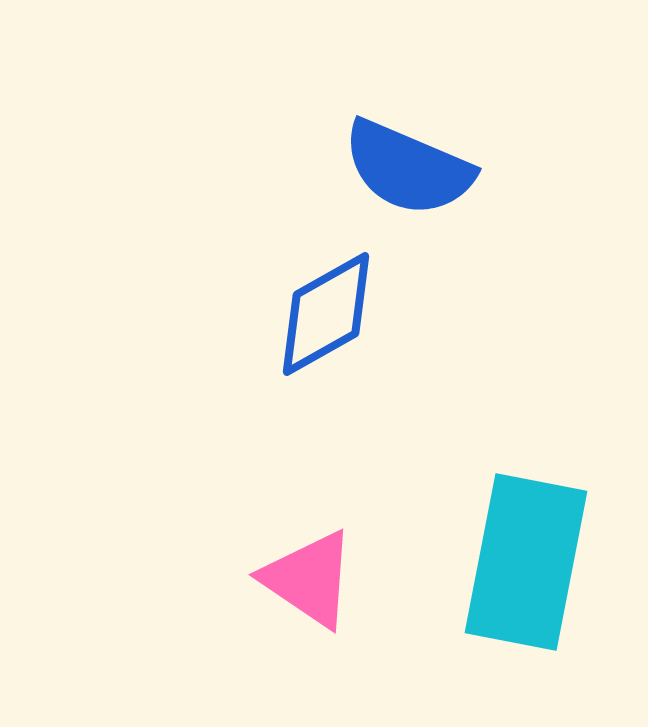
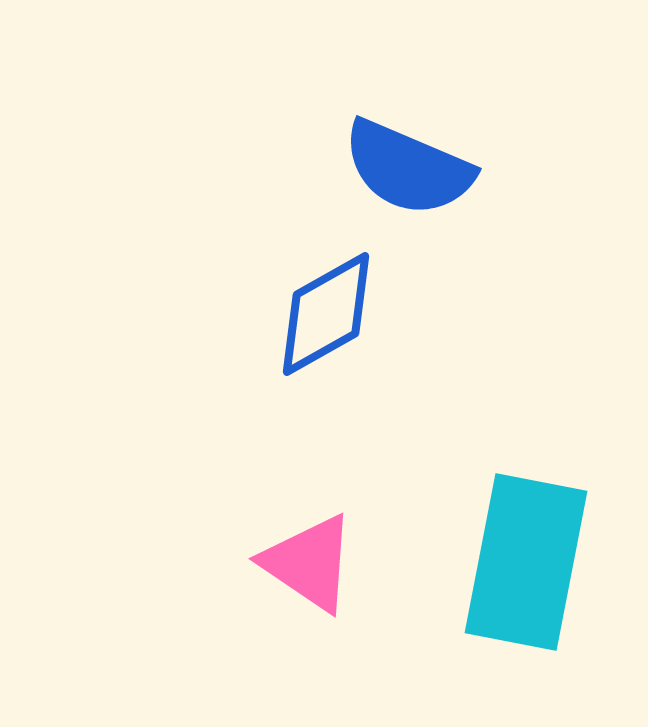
pink triangle: moved 16 px up
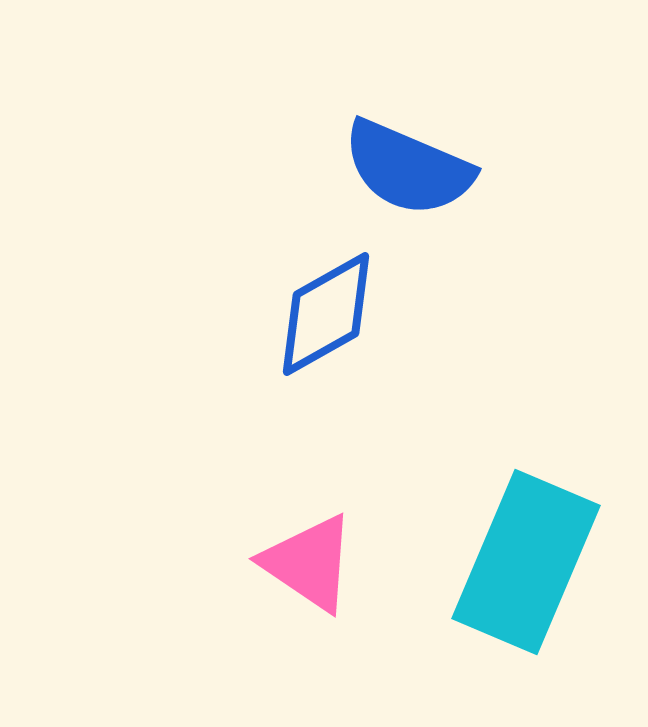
cyan rectangle: rotated 12 degrees clockwise
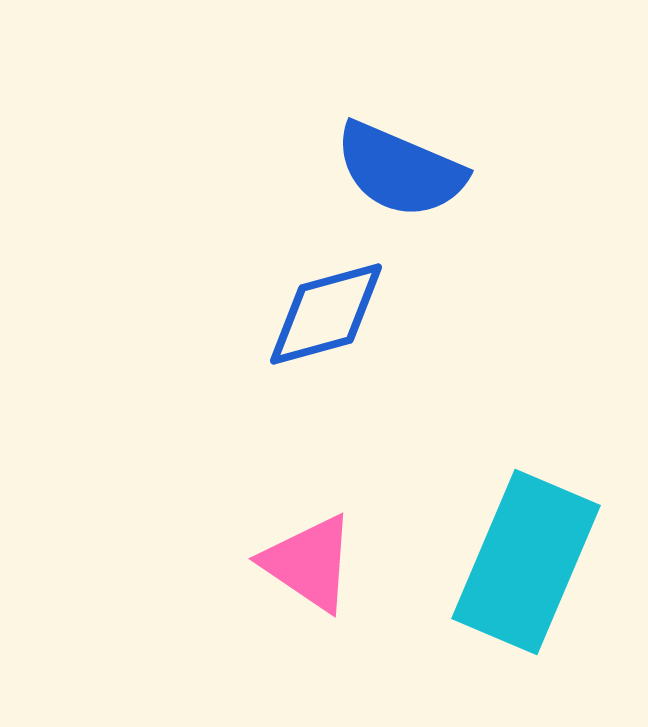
blue semicircle: moved 8 px left, 2 px down
blue diamond: rotated 14 degrees clockwise
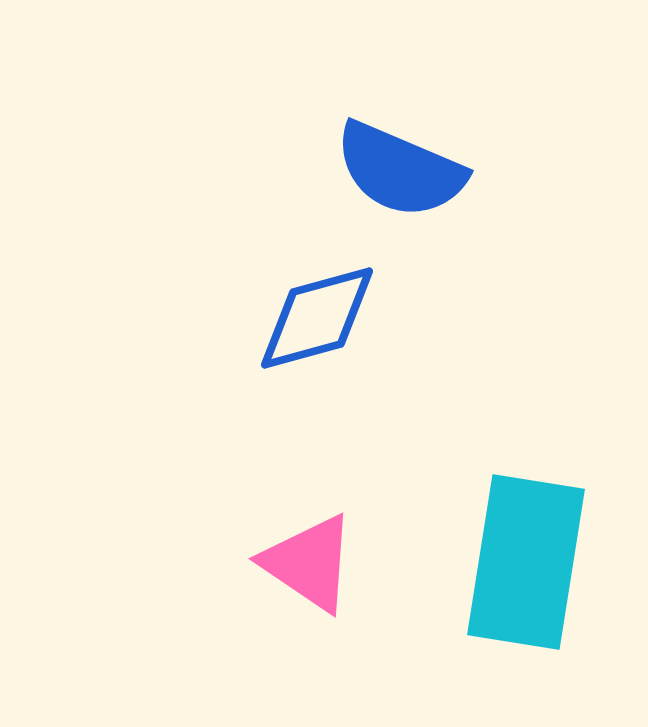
blue diamond: moved 9 px left, 4 px down
cyan rectangle: rotated 14 degrees counterclockwise
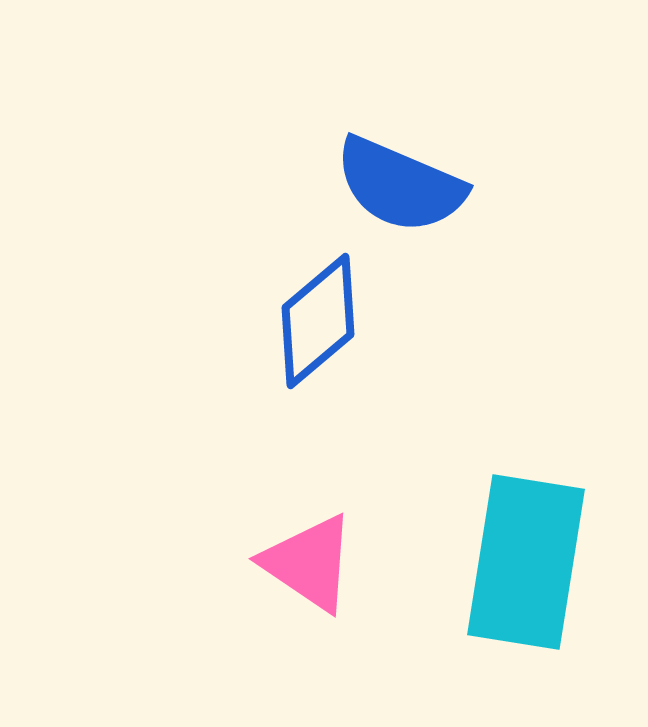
blue semicircle: moved 15 px down
blue diamond: moved 1 px right, 3 px down; rotated 25 degrees counterclockwise
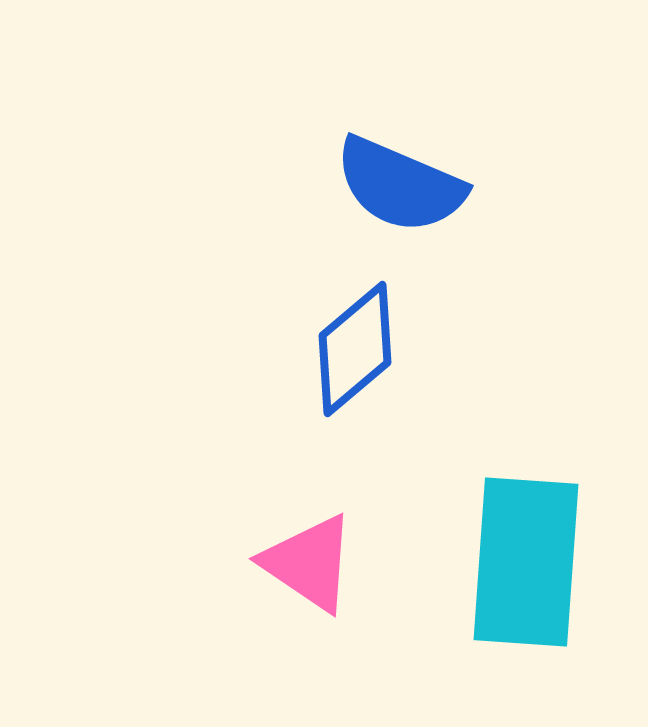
blue diamond: moved 37 px right, 28 px down
cyan rectangle: rotated 5 degrees counterclockwise
